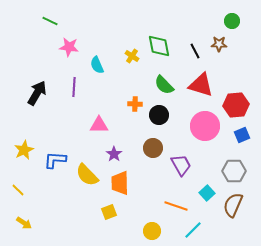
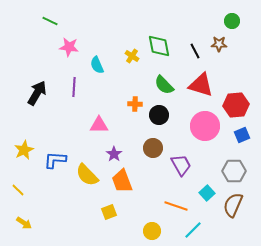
orange trapezoid: moved 2 px right, 2 px up; rotated 20 degrees counterclockwise
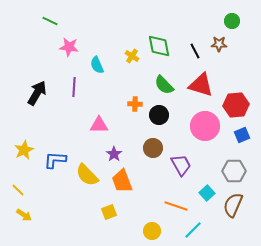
yellow arrow: moved 8 px up
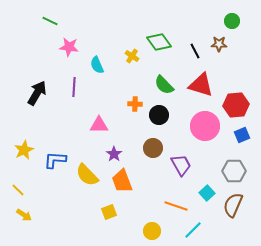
green diamond: moved 4 px up; rotated 25 degrees counterclockwise
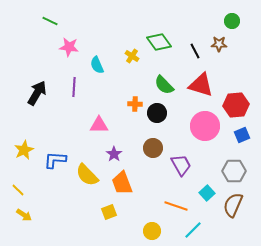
black circle: moved 2 px left, 2 px up
orange trapezoid: moved 2 px down
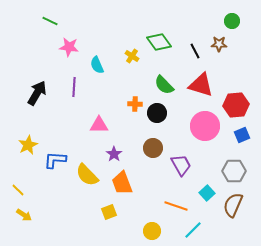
yellow star: moved 4 px right, 5 px up
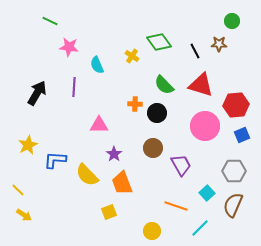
cyan line: moved 7 px right, 2 px up
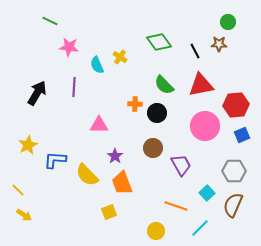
green circle: moved 4 px left, 1 px down
yellow cross: moved 12 px left, 1 px down
red triangle: rotated 28 degrees counterclockwise
purple star: moved 1 px right, 2 px down
yellow circle: moved 4 px right
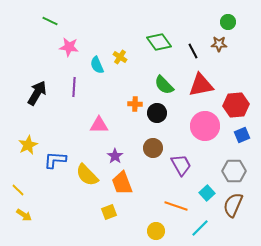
black line: moved 2 px left
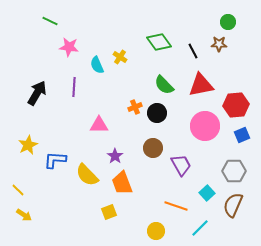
orange cross: moved 3 px down; rotated 24 degrees counterclockwise
